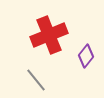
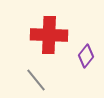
red cross: rotated 24 degrees clockwise
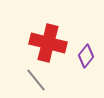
red cross: moved 1 px left, 8 px down; rotated 12 degrees clockwise
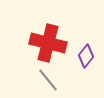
gray line: moved 12 px right
